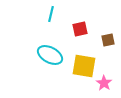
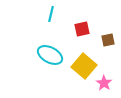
red square: moved 2 px right
yellow square: rotated 30 degrees clockwise
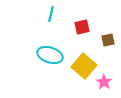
red square: moved 2 px up
cyan ellipse: rotated 10 degrees counterclockwise
pink star: moved 1 px up
